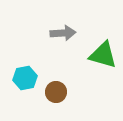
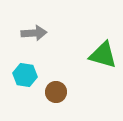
gray arrow: moved 29 px left
cyan hexagon: moved 3 px up; rotated 20 degrees clockwise
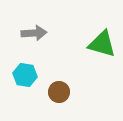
green triangle: moved 1 px left, 11 px up
brown circle: moved 3 px right
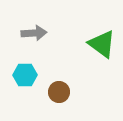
green triangle: rotated 20 degrees clockwise
cyan hexagon: rotated 10 degrees counterclockwise
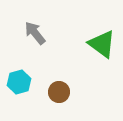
gray arrow: moved 1 px right; rotated 125 degrees counterclockwise
cyan hexagon: moved 6 px left, 7 px down; rotated 15 degrees counterclockwise
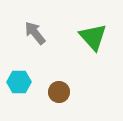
green triangle: moved 9 px left, 7 px up; rotated 12 degrees clockwise
cyan hexagon: rotated 15 degrees clockwise
